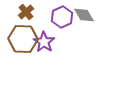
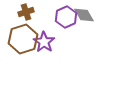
brown cross: rotated 21 degrees clockwise
purple hexagon: moved 4 px right
brown hexagon: rotated 20 degrees counterclockwise
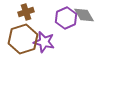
purple hexagon: moved 1 px down
purple star: rotated 20 degrees counterclockwise
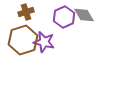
purple hexagon: moved 2 px left, 1 px up
brown hexagon: moved 1 px down
